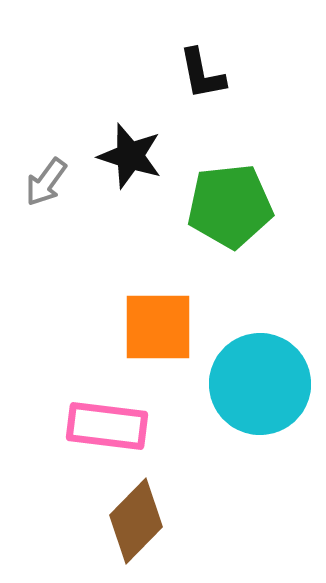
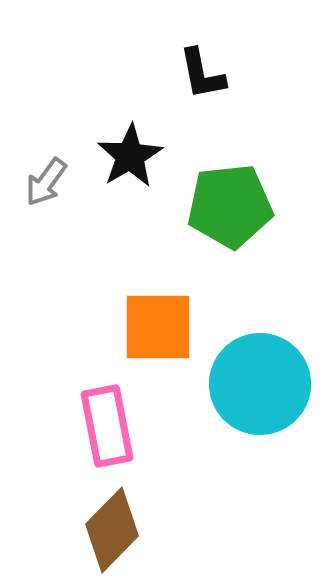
black star: rotated 24 degrees clockwise
pink rectangle: rotated 72 degrees clockwise
brown diamond: moved 24 px left, 9 px down
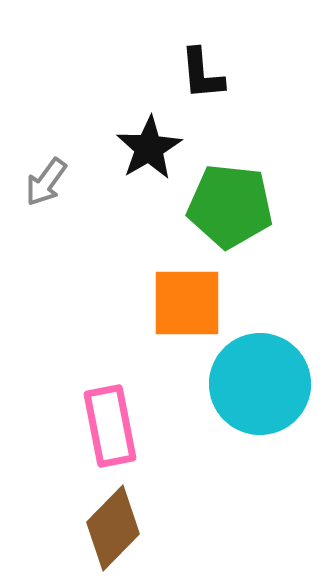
black L-shape: rotated 6 degrees clockwise
black star: moved 19 px right, 8 px up
green pentagon: rotated 12 degrees clockwise
orange square: moved 29 px right, 24 px up
pink rectangle: moved 3 px right
brown diamond: moved 1 px right, 2 px up
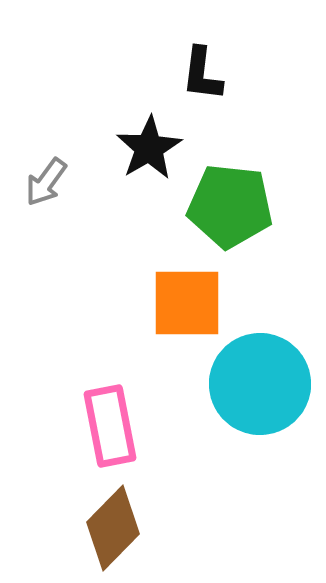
black L-shape: rotated 12 degrees clockwise
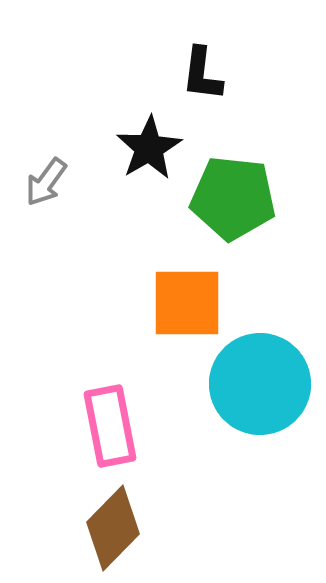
green pentagon: moved 3 px right, 8 px up
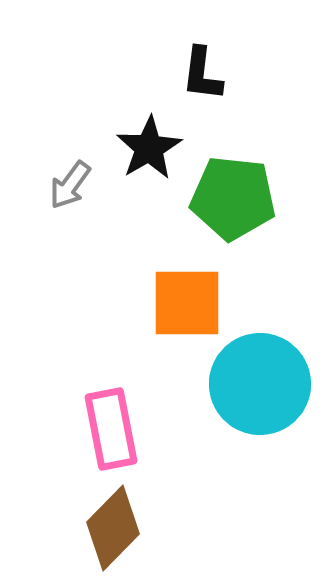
gray arrow: moved 24 px right, 3 px down
pink rectangle: moved 1 px right, 3 px down
